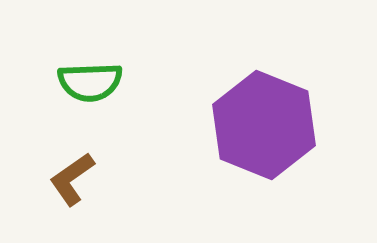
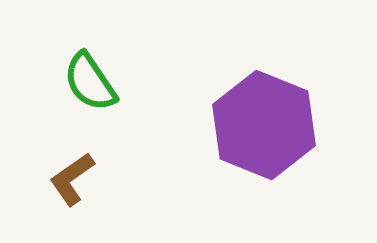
green semicircle: rotated 58 degrees clockwise
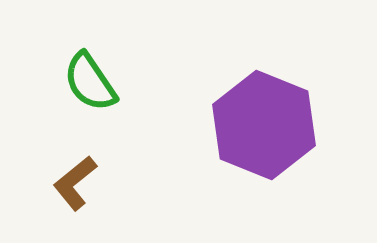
brown L-shape: moved 3 px right, 4 px down; rotated 4 degrees counterclockwise
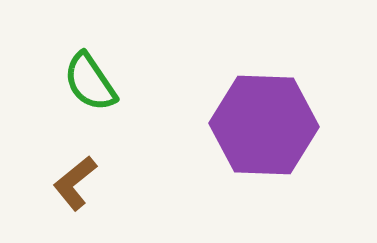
purple hexagon: rotated 20 degrees counterclockwise
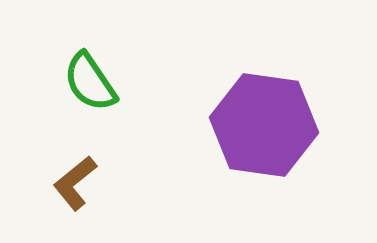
purple hexagon: rotated 6 degrees clockwise
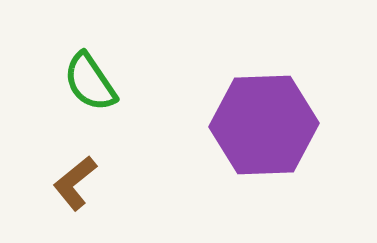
purple hexagon: rotated 10 degrees counterclockwise
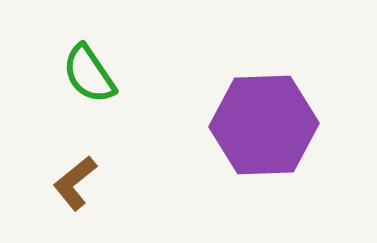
green semicircle: moved 1 px left, 8 px up
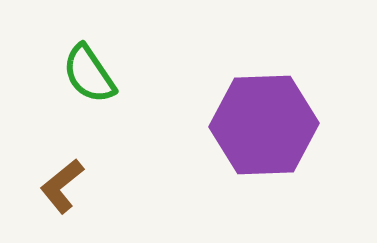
brown L-shape: moved 13 px left, 3 px down
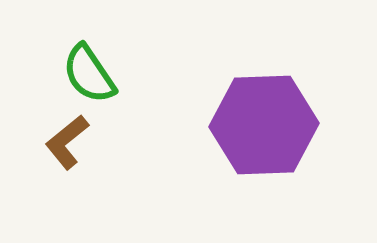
brown L-shape: moved 5 px right, 44 px up
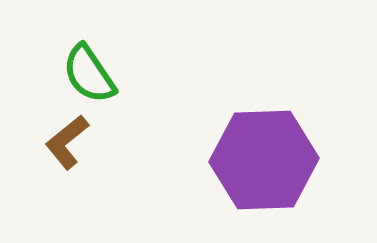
purple hexagon: moved 35 px down
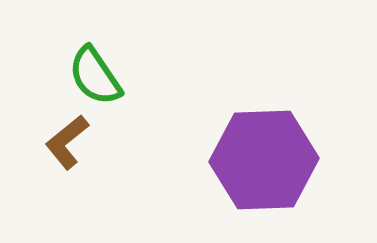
green semicircle: moved 6 px right, 2 px down
